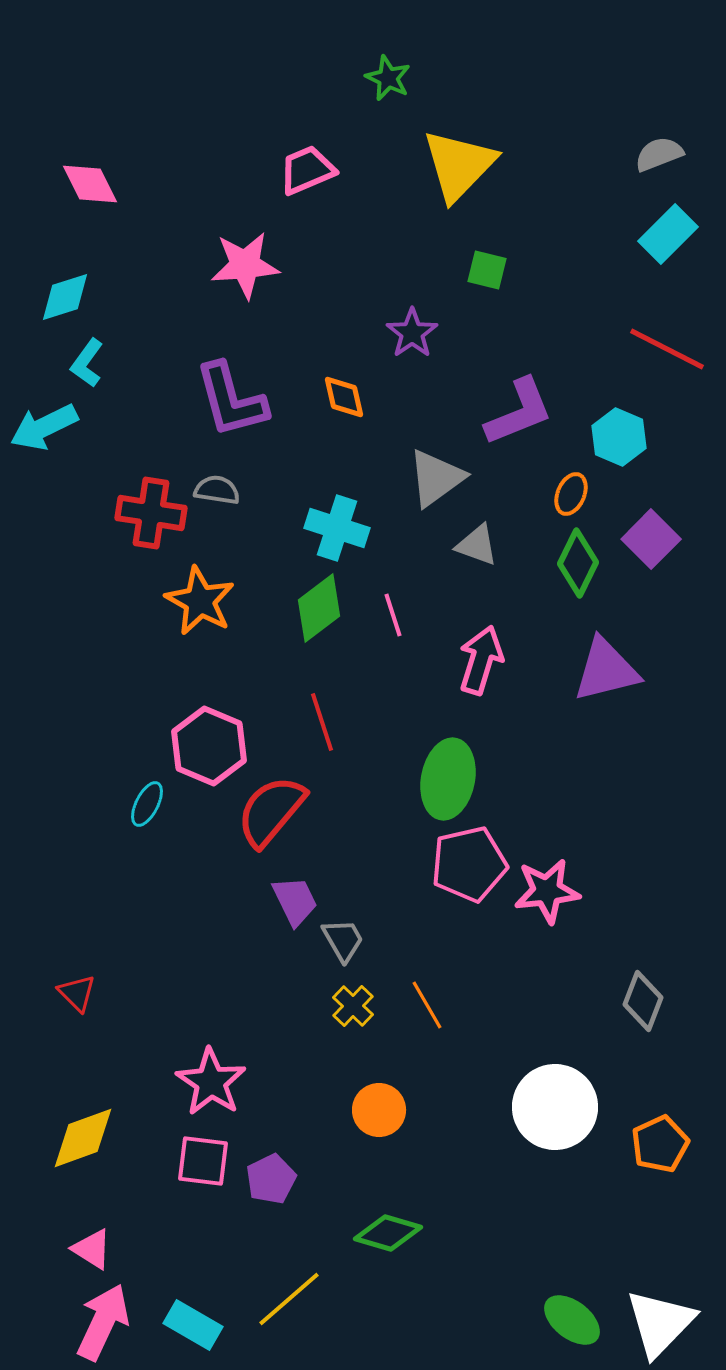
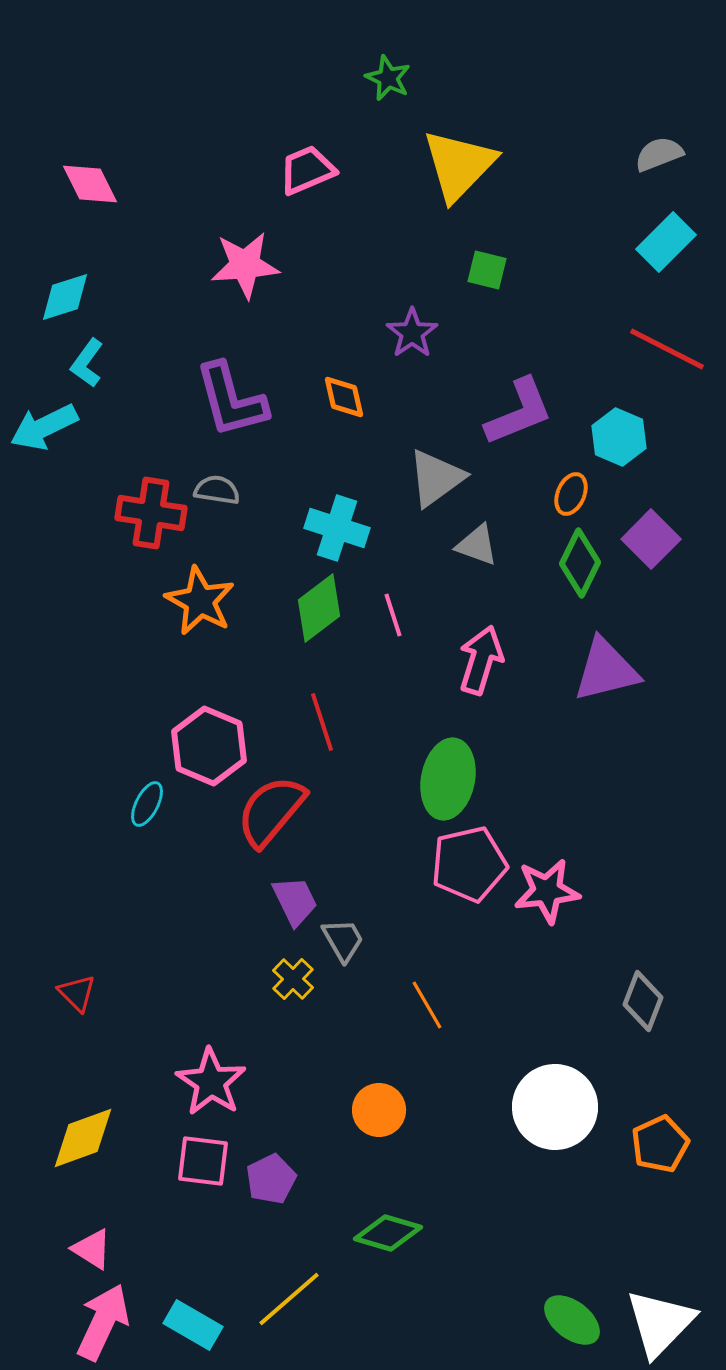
cyan rectangle at (668, 234): moved 2 px left, 8 px down
green diamond at (578, 563): moved 2 px right
yellow cross at (353, 1006): moved 60 px left, 27 px up
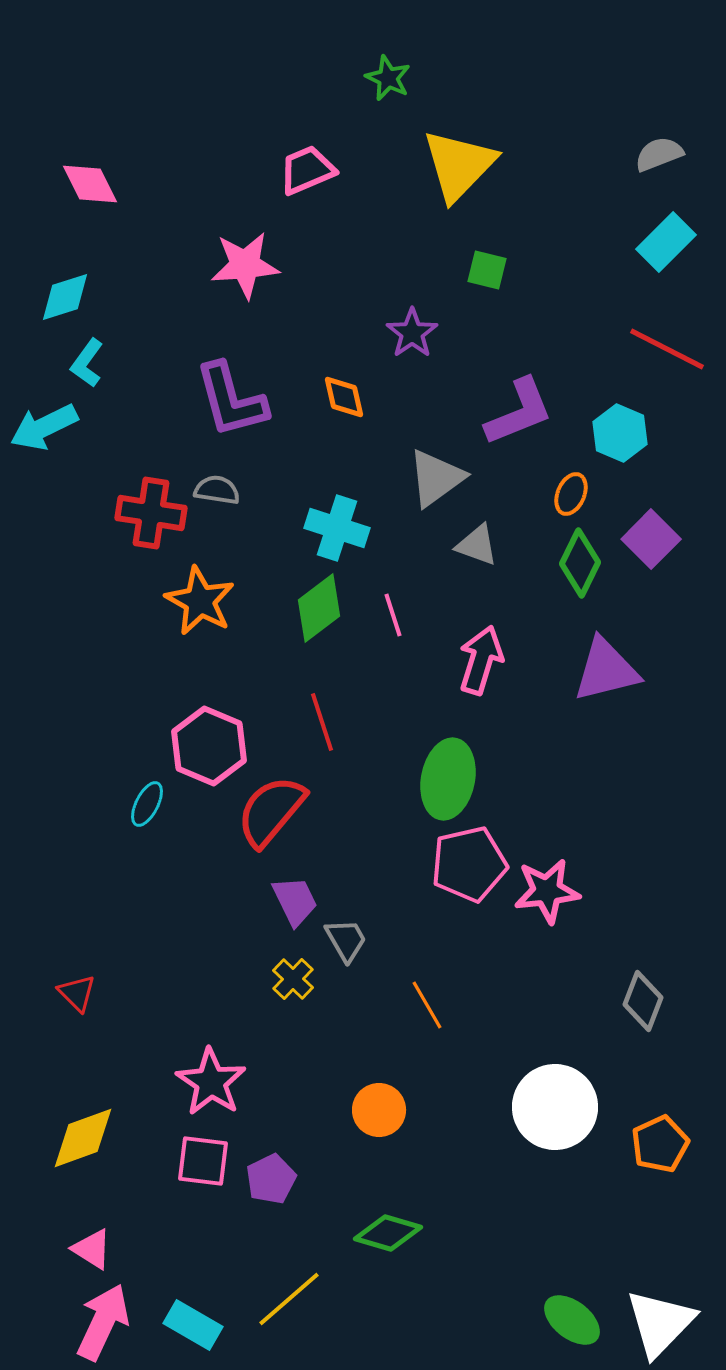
cyan hexagon at (619, 437): moved 1 px right, 4 px up
gray trapezoid at (343, 940): moved 3 px right
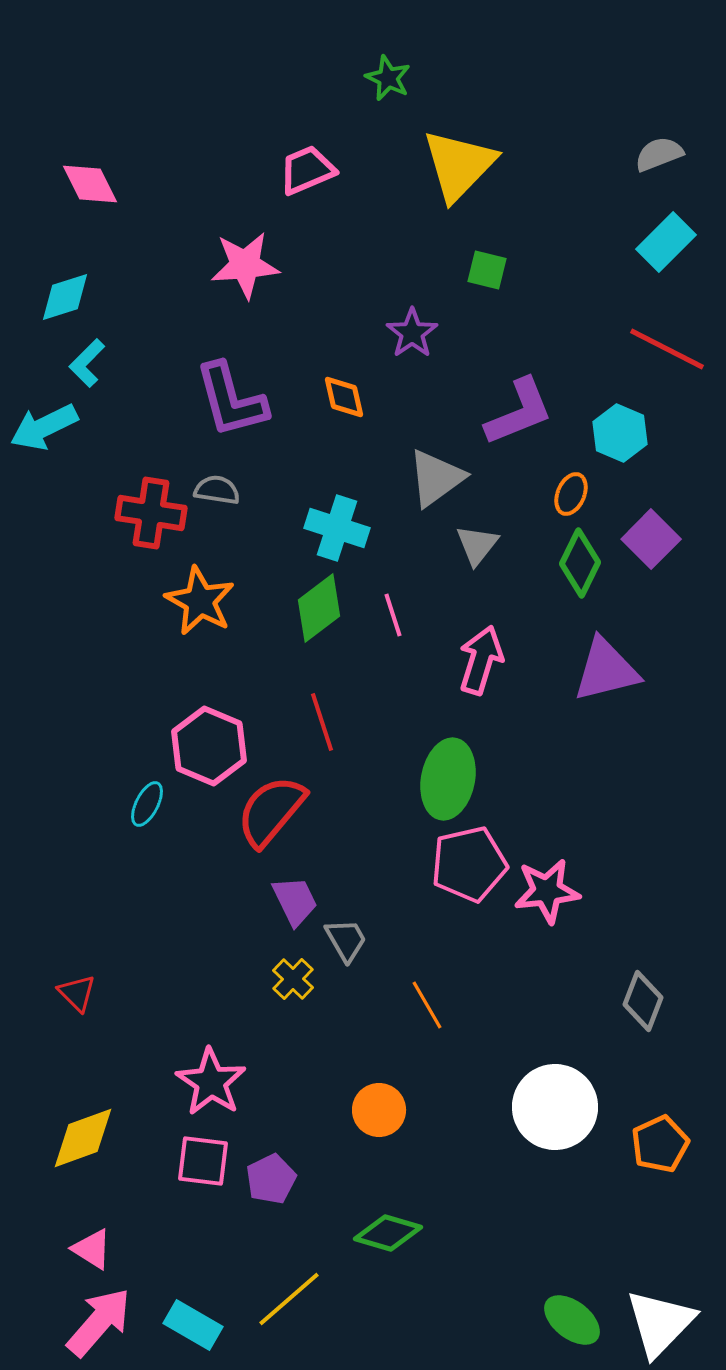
cyan L-shape at (87, 363): rotated 9 degrees clockwise
gray triangle at (477, 545): rotated 48 degrees clockwise
pink arrow at (103, 1322): moved 4 px left; rotated 16 degrees clockwise
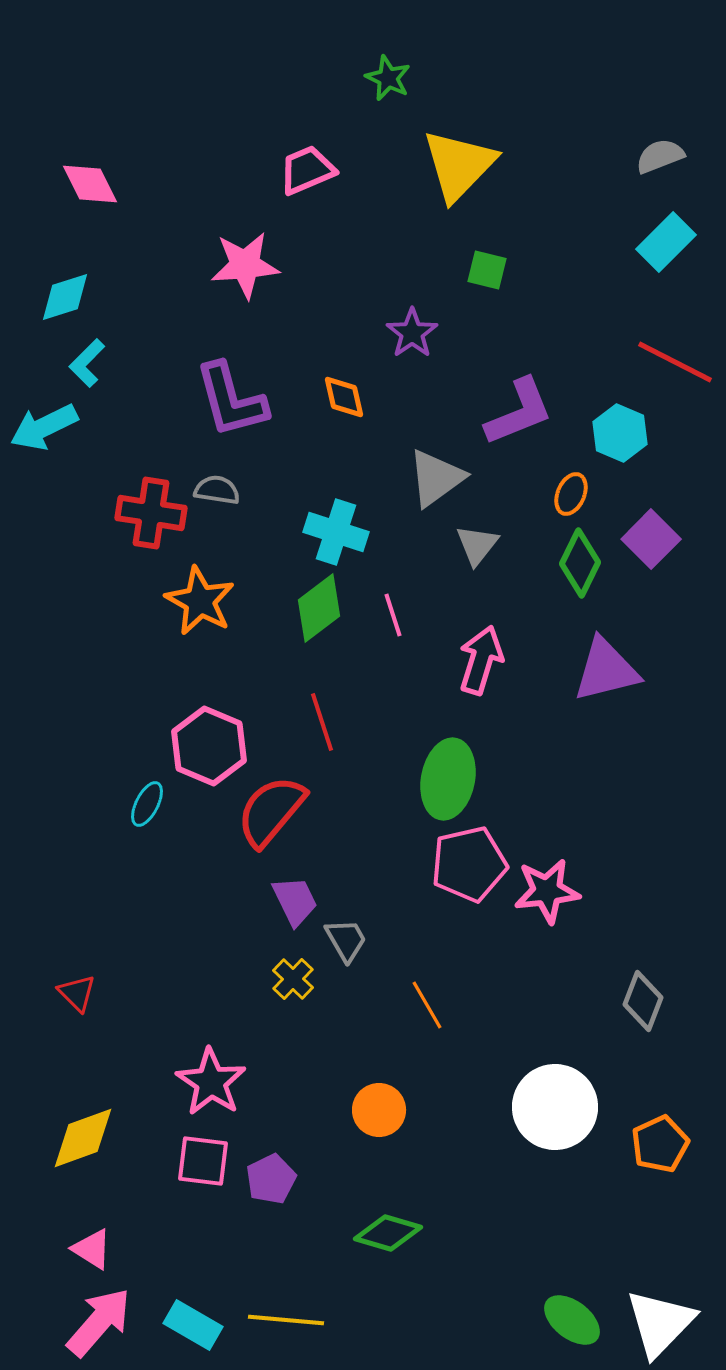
gray semicircle at (659, 154): moved 1 px right, 2 px down
red line at (667, 349): moved 8 px right, 13 px down
cyan cross at (337, 528): moved 1 px left, 4 px down
yellow line at (289, 1299): moved 3 px left, 21 px down; rotated 46 degrees clockwise
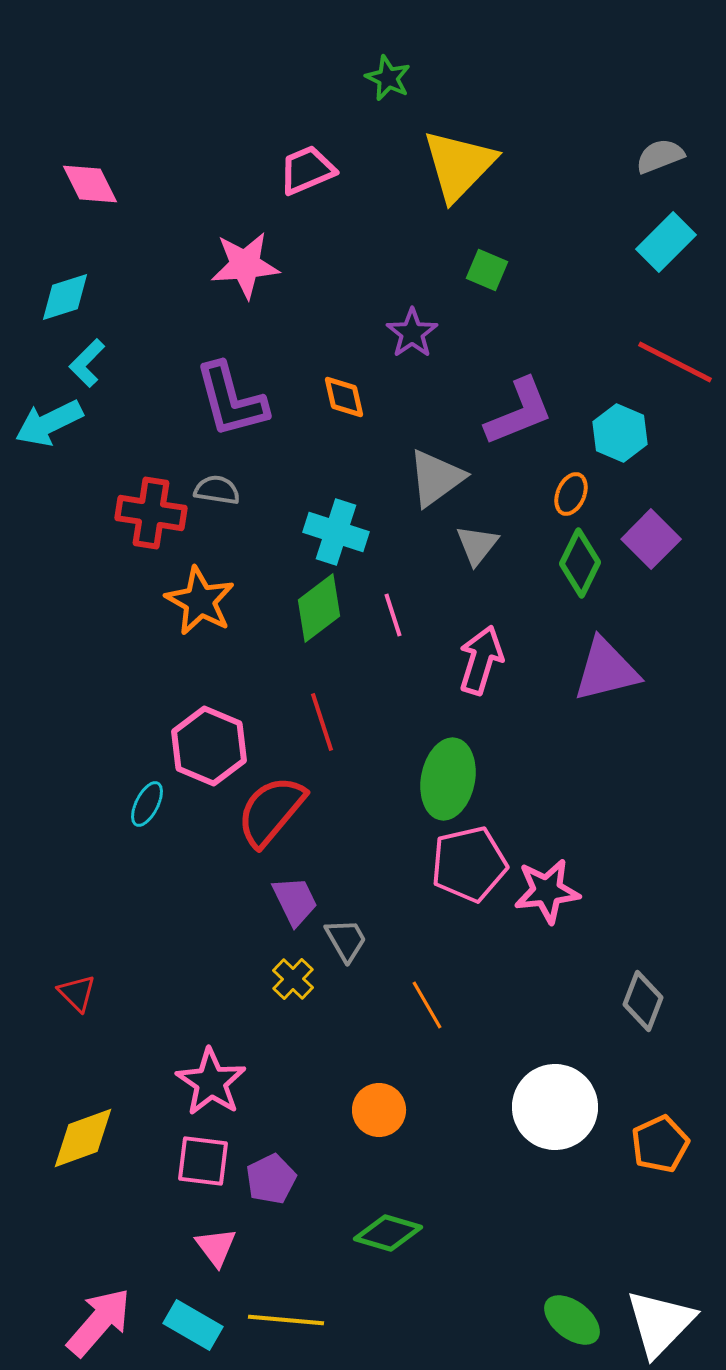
green square at (487, 270): rotated 9 degrees clockwise
cyan arrow at (44, 427): moved 5 px right, 4 px up
pink triangle at (92, 1249): moved 124 px right, 2 px up; rotated 21 degrees clockwise
